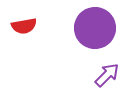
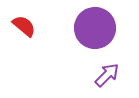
red semicircle: rotated 130 degrees counterclockwise
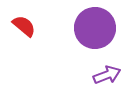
purple arrow: rotated 24 degrees clockwise
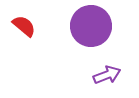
purple circle: moved 4 px left, 2 px up
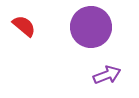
purple circle: moved 1 px down
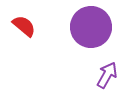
purple arrow: rotated 40 degrees counterclockwise
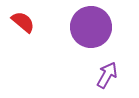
red semicircle: moved 1 px left, 4 px up
